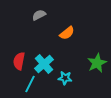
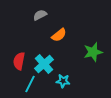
gray semicircle: moved 1 px right
orange semicircle: moved 8 px left, 2 px down
green star: moved 4 px left, 11 px up; rotated 12 degrees clockwise
cyan star: moved 2 px left, 3 px down
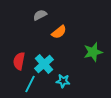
orange semicircle: moved 3 px up
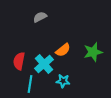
gray semicircle: moved 2 px down
orange semicircle: moved 4 px right, 18 px down
cyan line: rotated 18 degrees counterclockwise
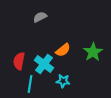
green star: rotated 18 degrees counterclockwise
cyan cross: rotated 12 degrees counterclockwise
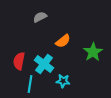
orange semicircle: moved 9 px up
